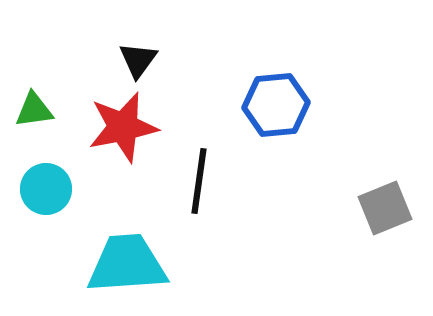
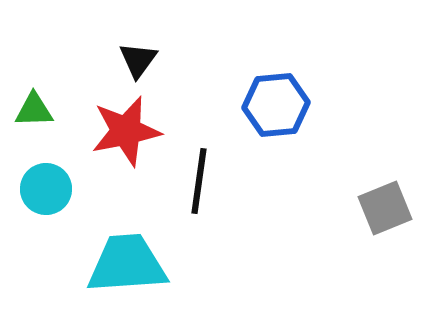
green triangle: rotated 6 degrees clockwise
red star: moved 3 px right, 4 px down
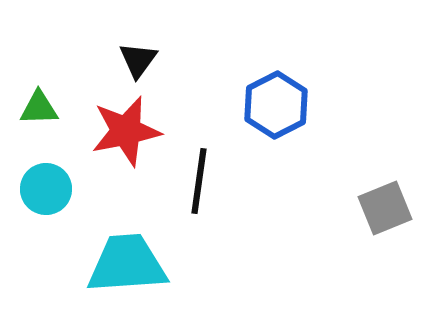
blue hexagon: rotated 22 degrees counterclockwise
green triangle: moved 5 px right, 2 px up
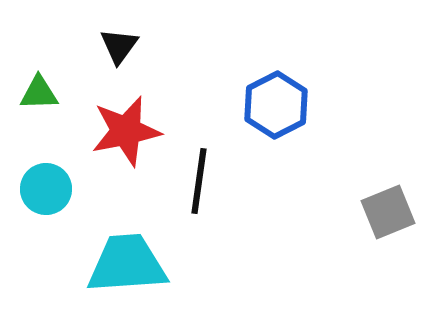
black triangle: moved 19 px left, 14 px up
green triangle: moved 15 px up
gray square: moved 3 px right, 4 px down
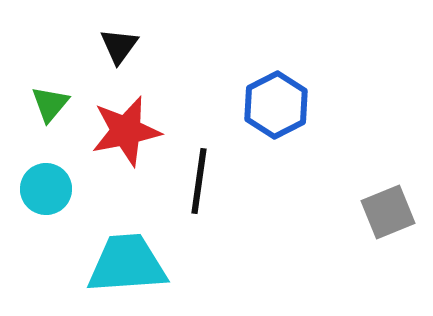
green triangle: moved 11 px right, 11 px down; rotated 48 degrees counterclockwise
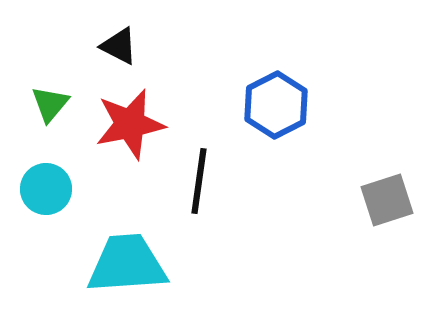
black triangle: rotated 39 degrees counterclockwise
red star: moved 4 px right, 7 px up
gray square: moved 1 px left, 12 px up; rotated 4 degrees clockwise
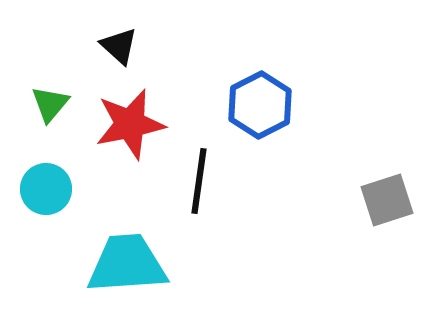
black triangle: rotated 15 degrees clockwise
blue hexagon: moved 16 px left
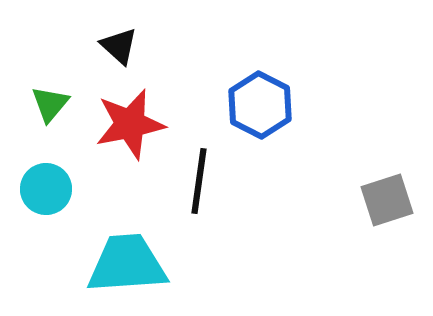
blue hexagon: rotated 6 degrees counterclockwise
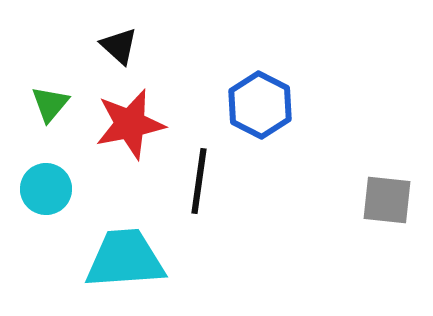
gray square: rotated 24 degrees clockwise
cyan trapezoid: moved 2 px left, 5 px up
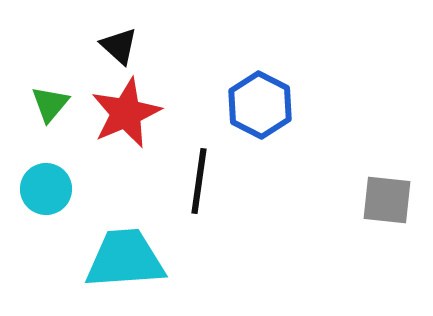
red star: moved 4 px left, 11 px up; rotated 12 degrees counterclockwise
